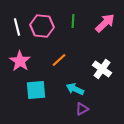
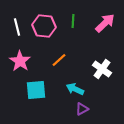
pink hexagon: moved 2 px right
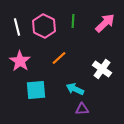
pink hexagon: rotated 20 degrees clockwise
orange line: moved 2 px up
purple triangle: rotated 24 degrees clockwise
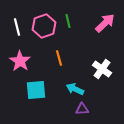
green line: moved 5 px left; rotated 16 degrees counterclockwise
pink hexagon: rotated 15 degrees clockwise
orange line: rotated 63 degrees counterclockwise
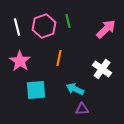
pink arrow: moved 1 px right, 6 px down
orange line: rotated 28 degrees clockwise
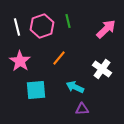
pink hexagon: moved 2 px left
orange line: rotated 28 degrees clockwise
cyan arrow: moved 2 px up
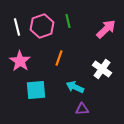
orange line: rotated 21 degrees counterclockwise
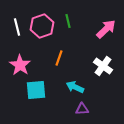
pink star: moved 4 px down
white cross: moved 1 px right, 3 px up
